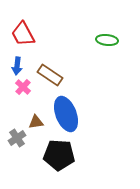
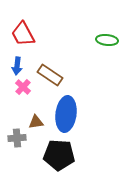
blue ellipse: rotated 28 degrees clockwise
gray cross: rotated 30 degrees clockwise
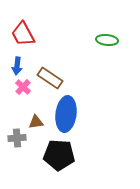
brown rectangle: moved 3 px down
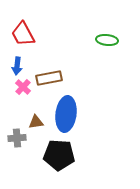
brown rectangle: moved 1 px left; rotated 45 degrees counterclockwise
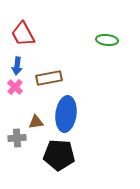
pink cross: moved 8 px left
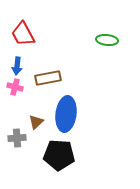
brown rectangle: moved 1 px left
pink cross: rotated 28 degrees counterclockwise
brown triangle: rotated 35 degrees counterclockwise
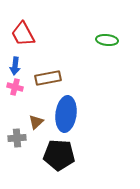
blue arrow: moved 2 px left
